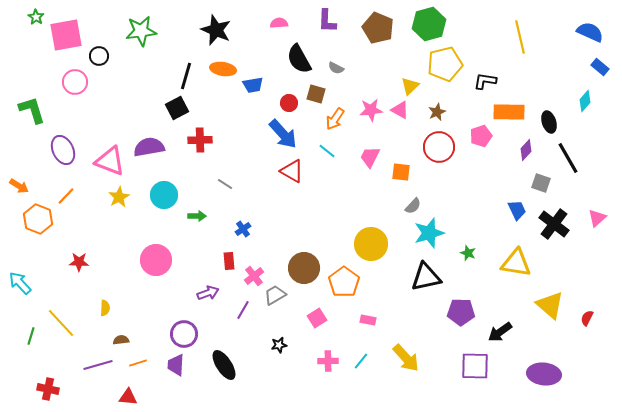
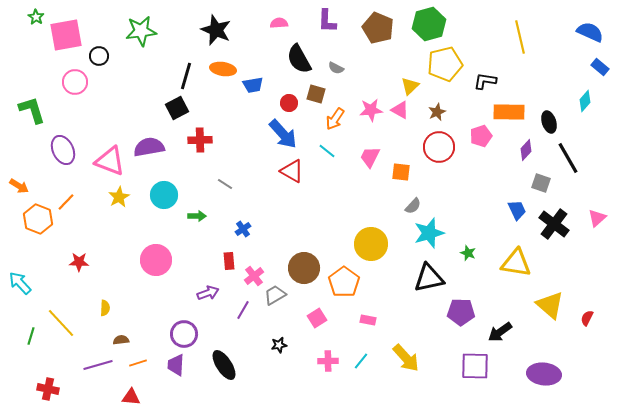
orange line at (66, 196): moved 6 px down
black triangle at (426, 277): moved 3 px right, 1 px down
red triangle at (128, 397): moved 3 px right
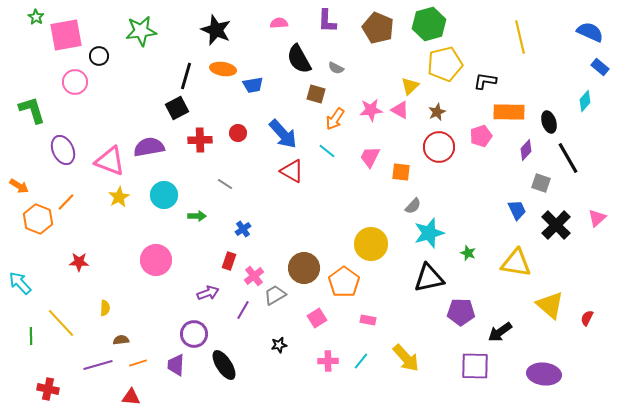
red circle at (289, 103): moved 51 px left, 30 px down
black cross at (554, 224): moved 2 px right, 1 px down; rotated 8 degrees clockwise
red rectangle at (229, 261): rotated 24 degrees clockwise
purple circle at (184, 334): moved 10 px right
green line at (31, 336): rotated 18 degrees counterclockwise
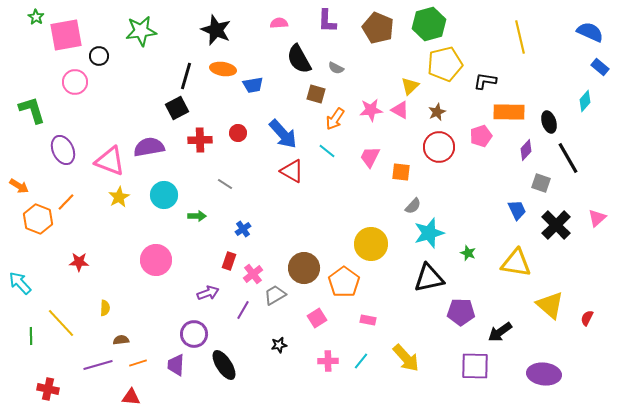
pink cross at (254, 276): moved 1 px left, 2 px up
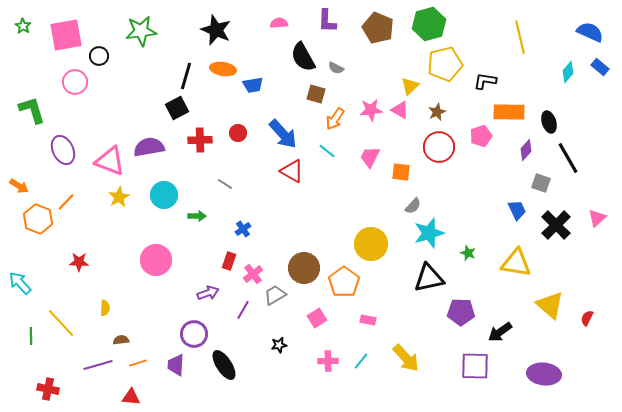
green star at (36, 17): moved 13 px left, 9 px down
black semicircle at (299, 59): moved 4 px right, 2 px up
cyan diamond at (585, 101): moved 17 px left, 29 px up
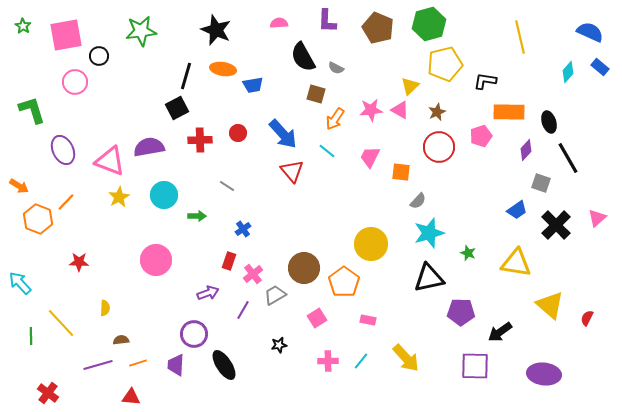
red triangle at (292, 171): rotated 20 degrees clockwise
gray line at (225, 184): moved 2 px right, 2 px down
gray semicircle at (413, 206): moved 5 px right, 5 px up
blue trapezoid at (517, 210): rotated 80 degrees clockwise
red cross at (48, 389): moved 4 px down; rotated 25 degrees clockwise
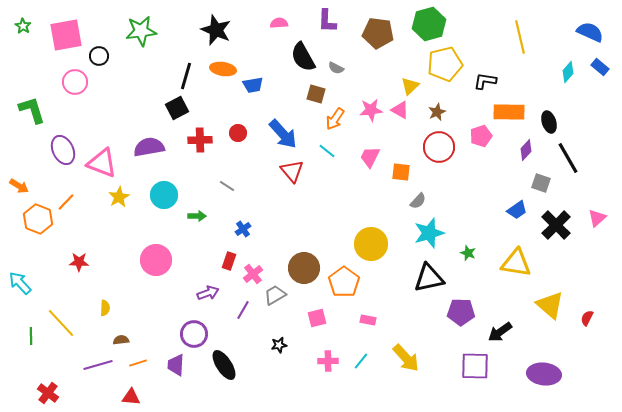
brown pentagon at (378, 28): moved 5 px down; rotated 16 degrees counterclockwise
pink triangle at (110, 161): moved 8 px left, 2 px down
pink square at (317, 318): rotated 18 degrees clockwise
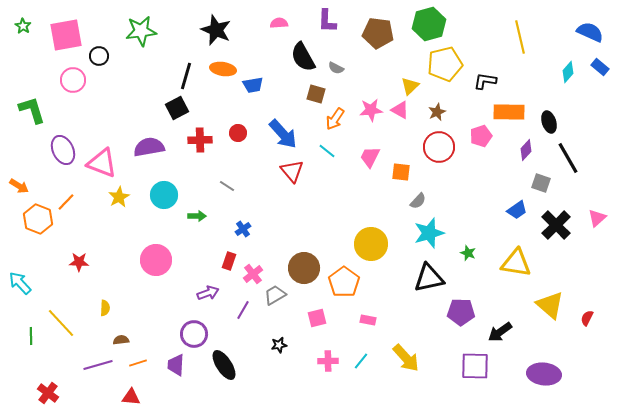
pink circle at (75, 82): moved 2 px left, 2 px up
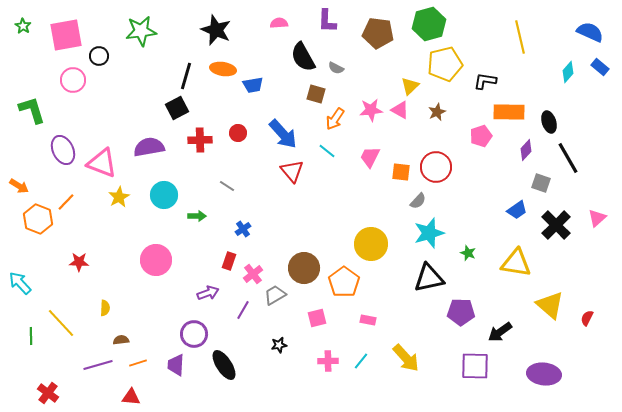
red circle at (439, 147): moved 3 px left, 20 px down
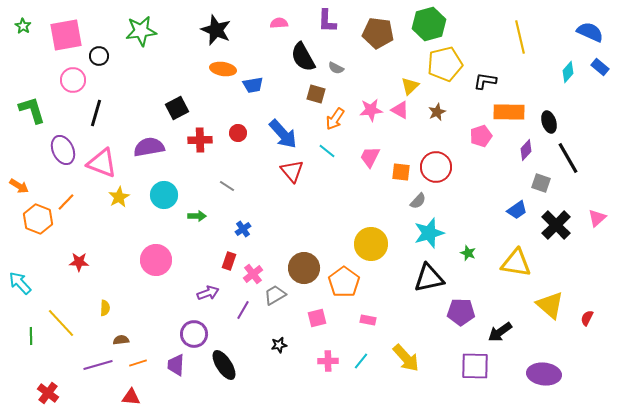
black line at (186, 76): moved 90 px left, 37 px down
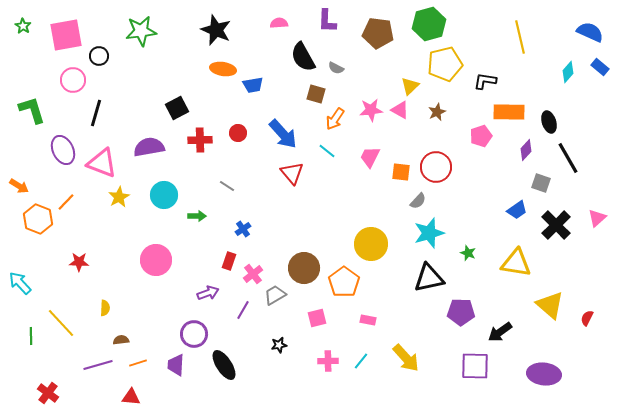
red triangle at (292, 171): moved 2 px down
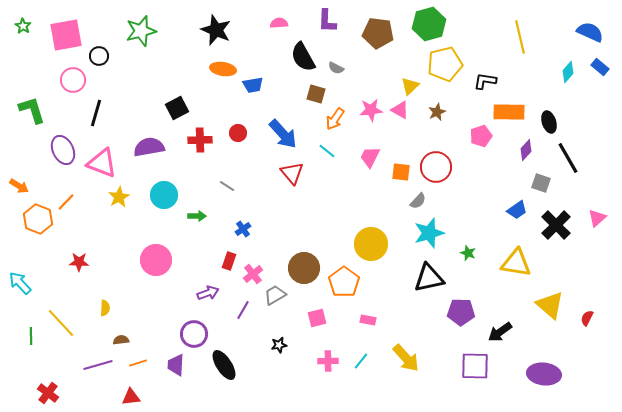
green star at (141, 31): rotated 8 degrees counterclockwise
red triangle at (131, 397): rotated 12 degrees counterclockwise
